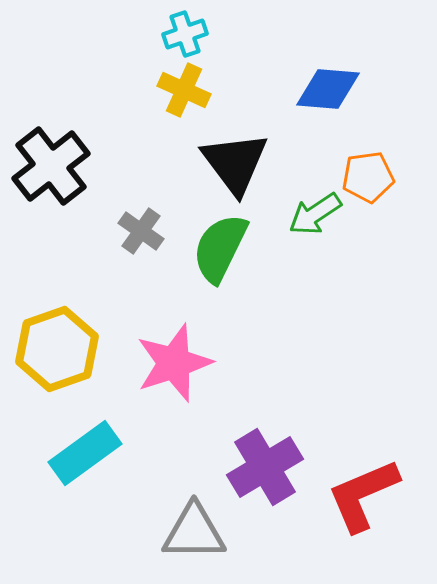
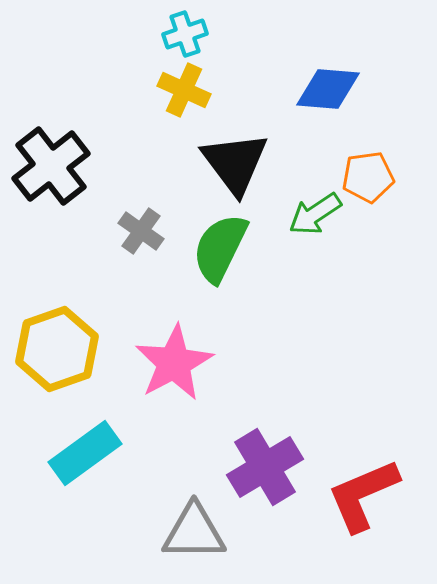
pink star: rotated 10 degrees counterclockwise
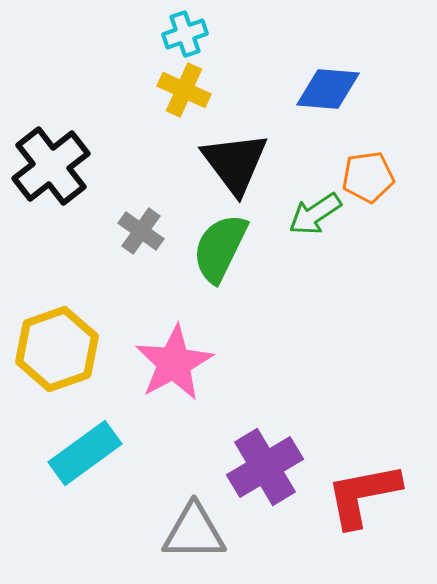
red L-shape: rotated 12 degrees clockwise
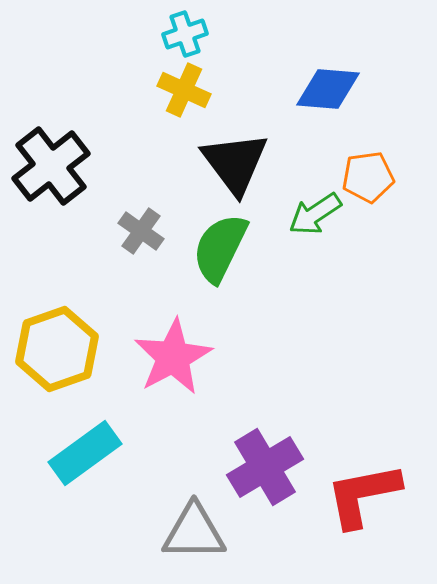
pink star: moved 1 px left, 6 px up
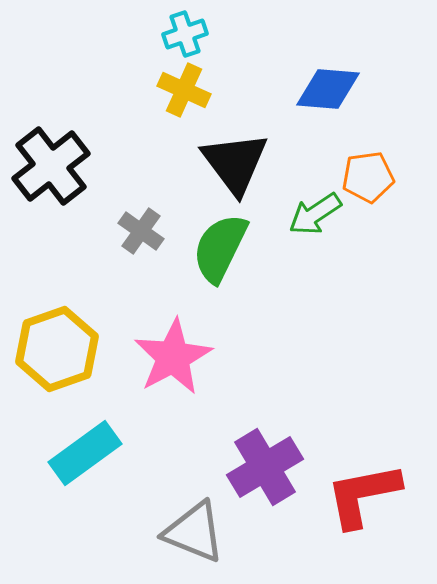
gray triangle: rotated 22 degrees clockwise
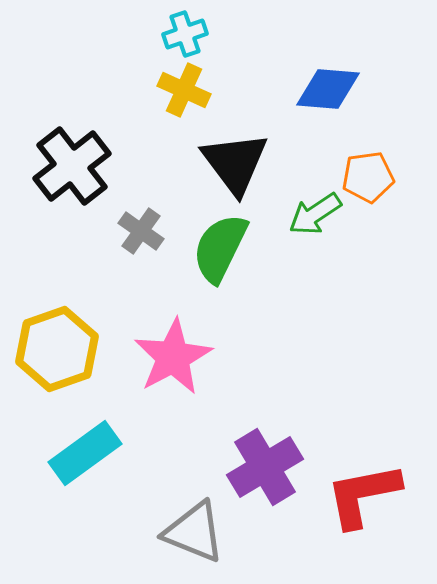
black cross: moved 21 px right
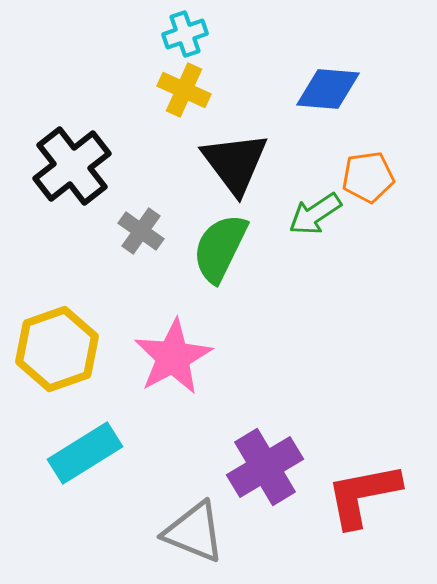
cyan rectangle: rotated 4 degrees clockwise
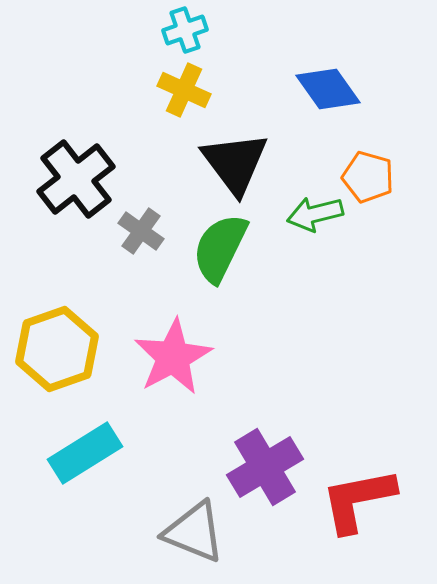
cyan cross: moved 4 px up
blue diamond: rotated 50 degrees clockwise
black cross: moved 4 px right, 13 px down
orange pentagon: rotated 24 degrees clockwise
green arrow: rotated 20 degrees clockwise
red L-shape: moved 5 px left, 5 px down
